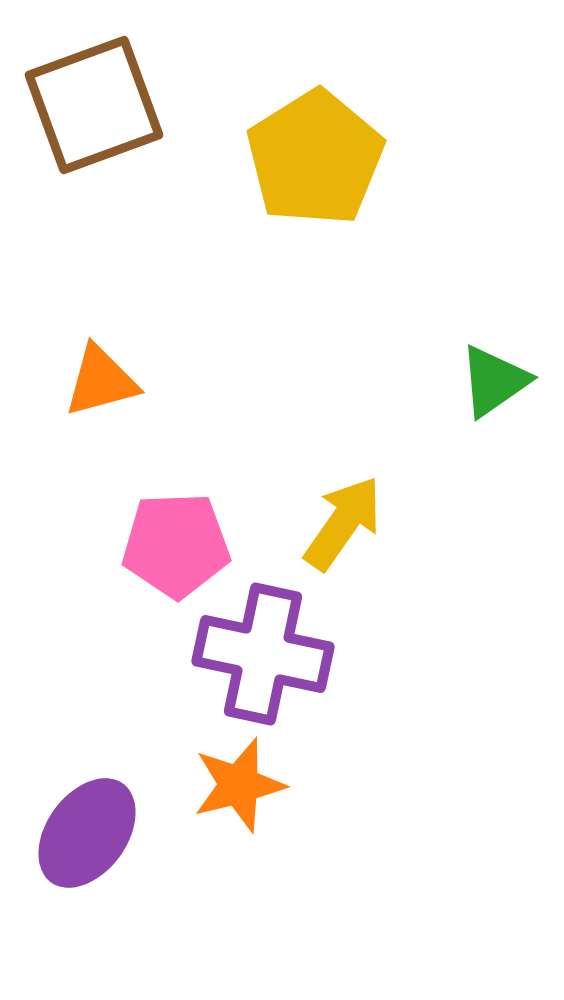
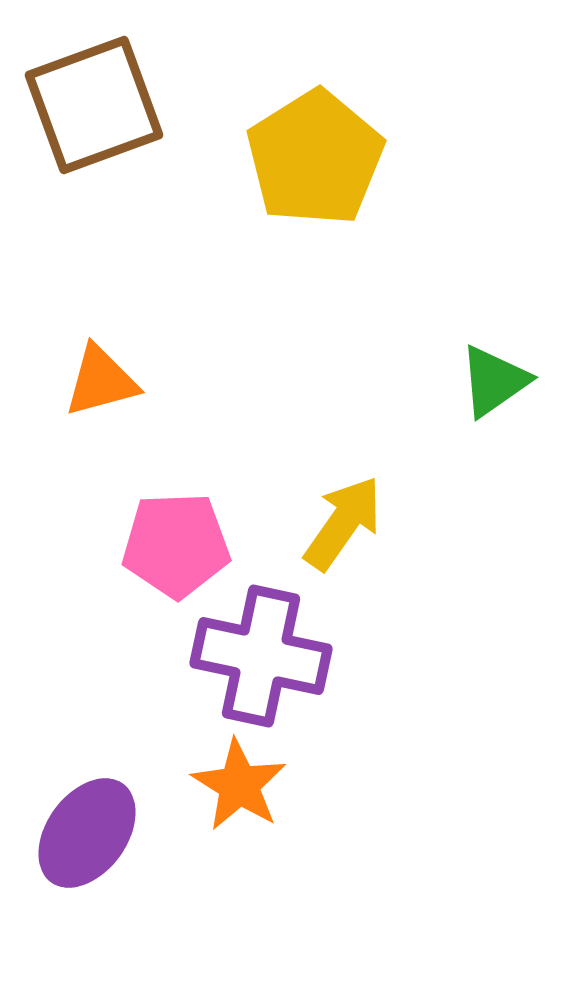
purple cross: moved 2 px left, 2 px down
orange star: rotated 26 degrees counterclockwise
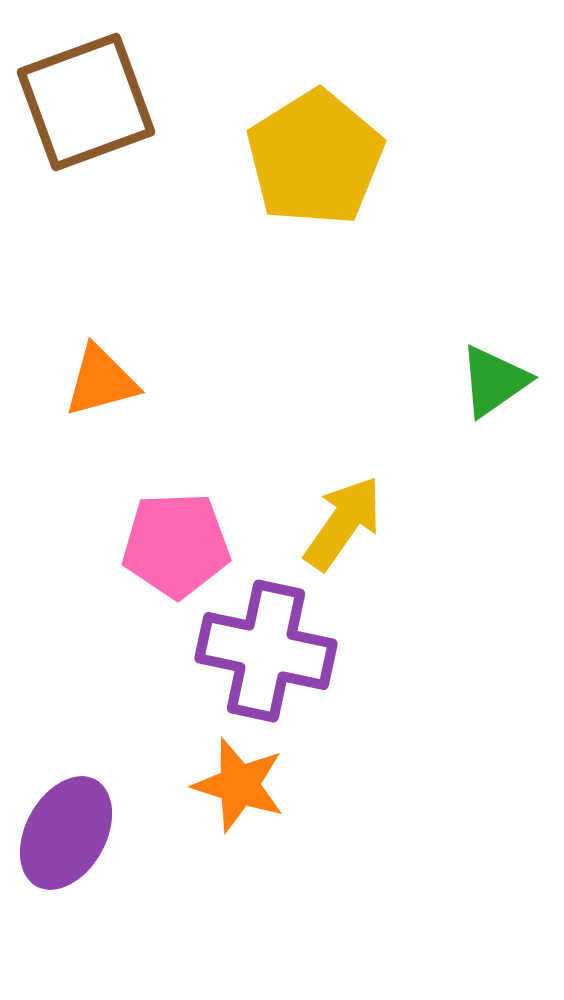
brown square: moved 8 px left, 3 px up
purple cross: moved 5 px right, 5 px up
orange star: rotated 14 degrees counterclockwise
purple ellipse: moved 21 px left; rotated 7 degrees counterclockwise
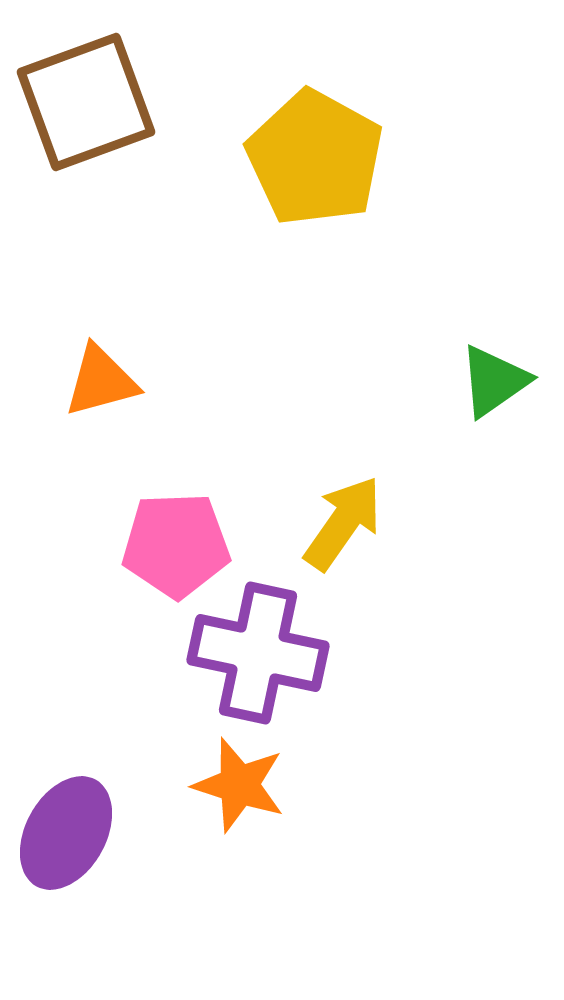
yellow pentagon: rotated 11 degrees counterclockwise
purple cross: moved 8 px left, 2 px down
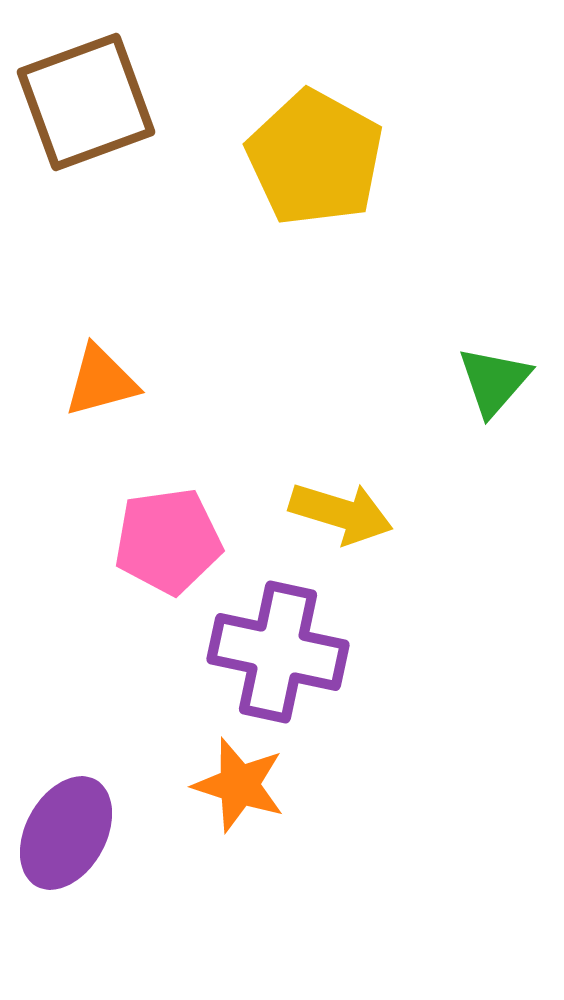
green triangle: rotated 14 degrees counterclockwise
yellow arrow: moved 2 px left, 10 px up; rotated 72 degrees clockwise
pink pentagon: moved 8 px left, 4 px up; rotated 6 degrees counterclockwise
purple cross: moved 20 px right, 1 px up
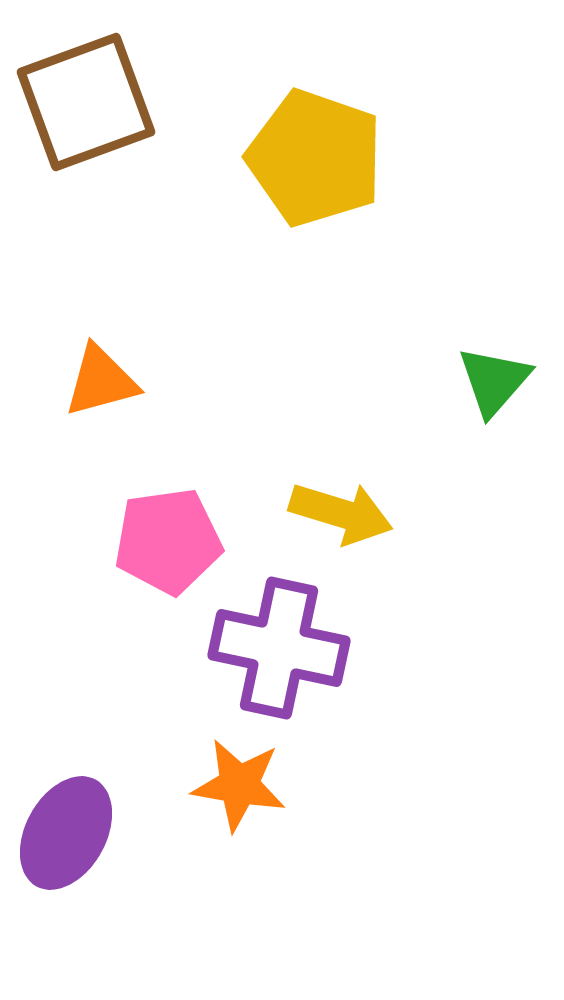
yellow pentagon: rotated 10 degrees counterclockwise
purple cross: moved 1 px right, 4 px up
orange star: rotated 8 degrees counterclockwise
